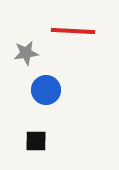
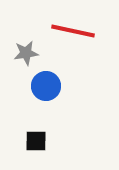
red line: rotated 9 degrees clockwise
blue circle: moved 4 px up
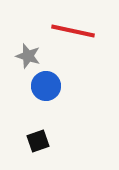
gray star: moved 2 px right, 3 px down; rotated 25 degrees clockwise
black square: moved 2 px right; rotated 20 degrees counterclockwise
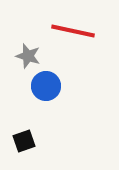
black square: moved 14 px left
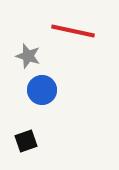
blue circle: moved 4 px left, 4 px down
black square: moved 2 px right
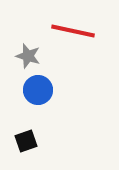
blue circle: moved 4 px left
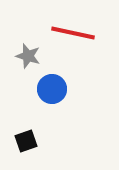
red line: moved 2 px down
blue circle: moved 14 px right, 1 px up
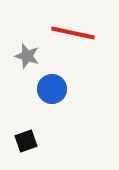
gray star: moved 1 px left
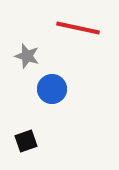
red line: moved 5 px right, 5 px up
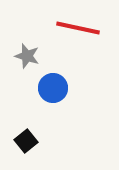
blue circle: moved 1 px right, 1 px up
black square: rotated 20 degrees counterclockwise
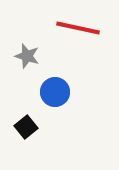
blue circle: moved 2 px right, 4 px down
black square: moved 14 px up
